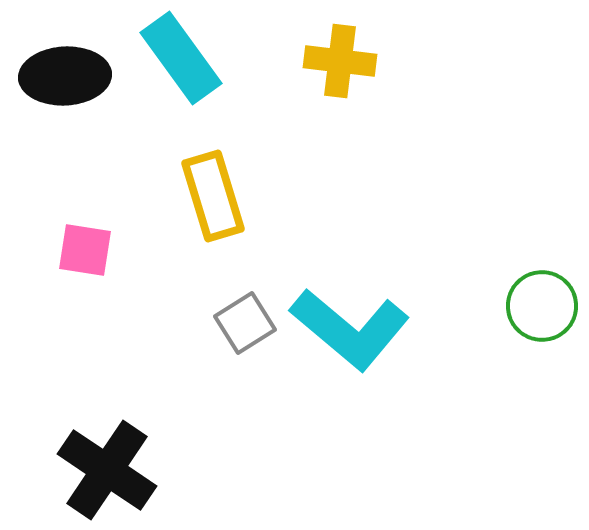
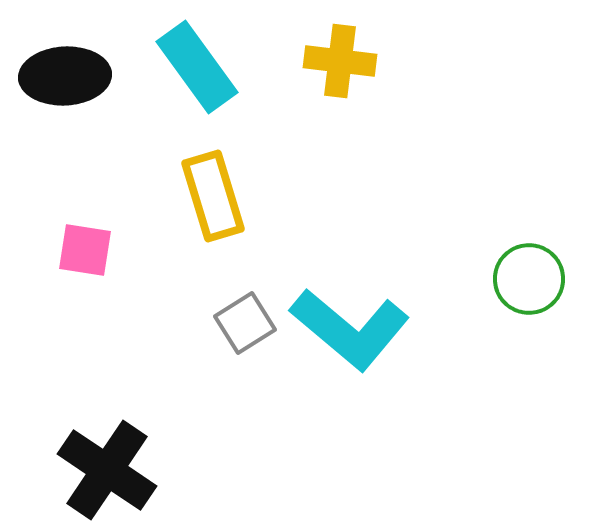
cyan rectangle: moved 16 px right, 9 px down
green circle: moved 13 px left, 27 px up
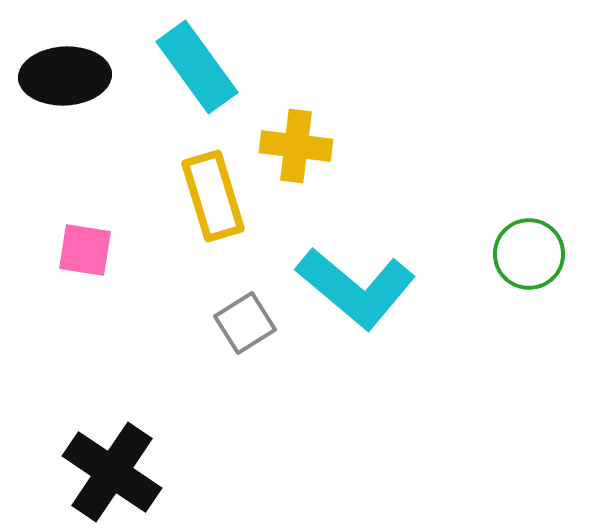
yellow cross: moved 44 px left, 85 px down
green circle: moved 25 px up
cyan L-shape: moved 6 px right, 41 px up
black cross: moved 5 px right, 2 px down
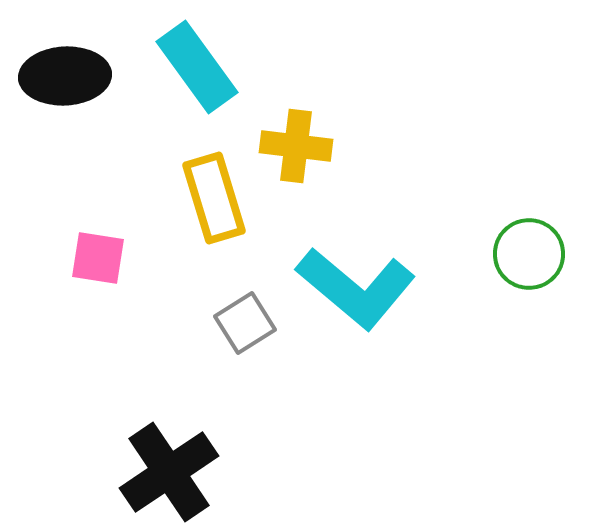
yellow rectangle: moved 1 px right, 2 px down
pink square: moved 13 px right, 8 px down
black cross: moved 57 px right; rotated 22 degrees clockwise
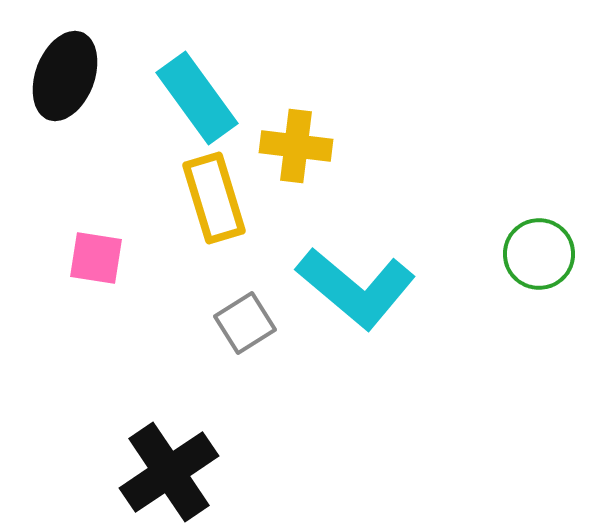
cyan rectangle: moved 31 px down
black ellipse: rotated 66 degrees counterclockwise
green circle: moved 10 px right
pink square: moved 2 px left
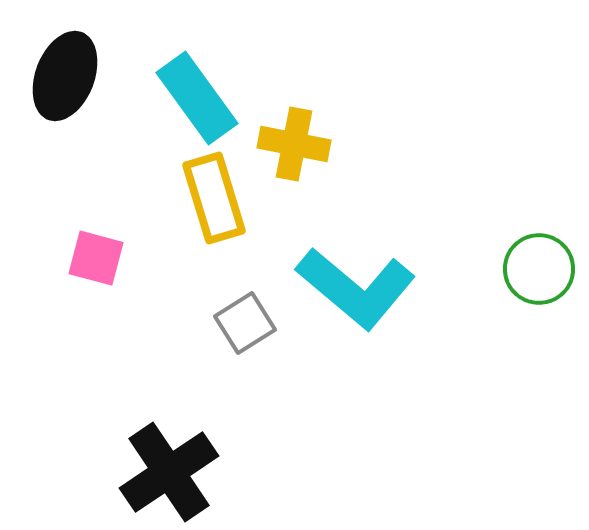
yellow cross: moved 2 px left, 2 px up; rotated 4 degrees clockwise
green circle: moved 15 px down
pink square: rotated 6 degrees clockwise
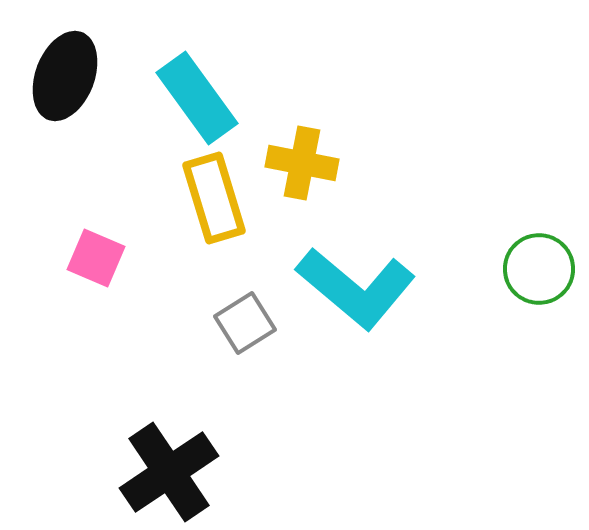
yellow cross: moved 8 px right, 19 px down
pink square: rotated 8 degrees clockwise
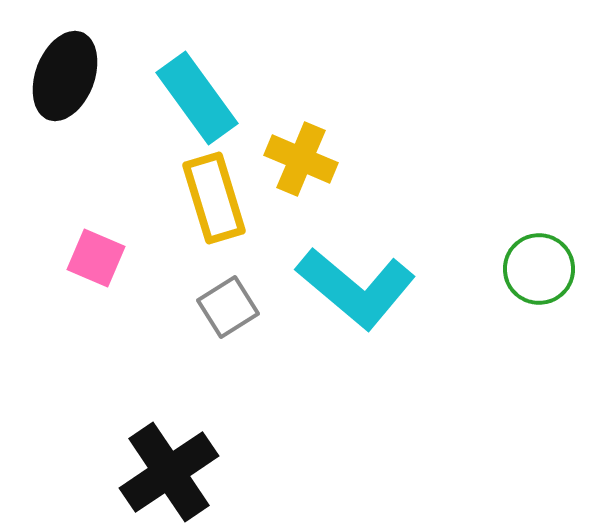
yellow cross: moved 1 px left, 4 px up; rotated 12 degrees clockwise
gray square: moved 17 px left, 16 px up
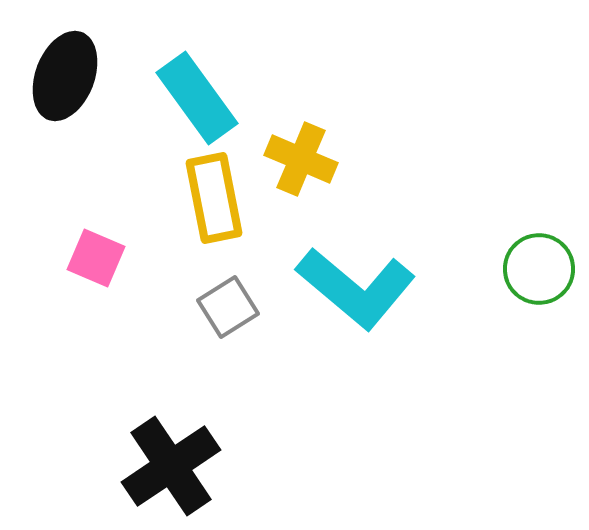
yellow rectangle: rotated 6 degrees clockwise
black cross: moved 2 px right, 6 px up
